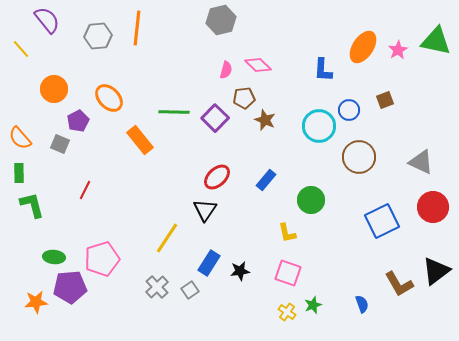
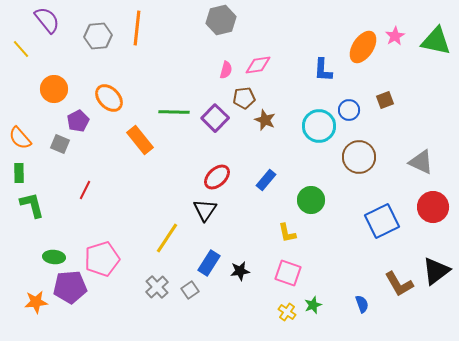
pink star at (398, 50): moved 3 px left, 14 px up
pink diamond at (258, 65): rotated 52 degrees counterclockwise
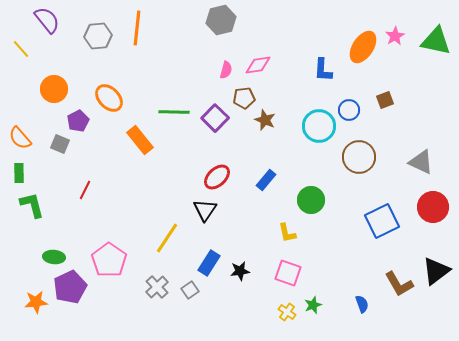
pink pentagon at (102, 259): moved 7 px right, 1 px down; rotated 20 degrees counterclockwise
purple pentagon at (70, 287): rotated 20 degrees counterclockwise
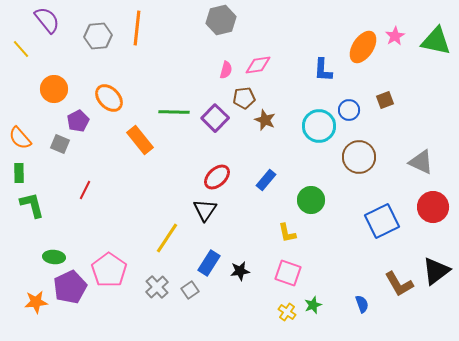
pink pentagon at (109, 260): moved 10 px down
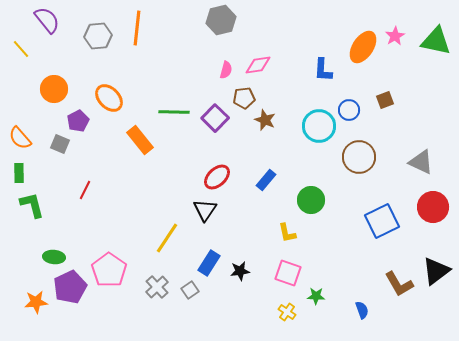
blue semicircle at (362, 304): moved 6 px down
green star at (313, 305): moved 3 px right, 9 px up; rotated 24 degrees clockwise
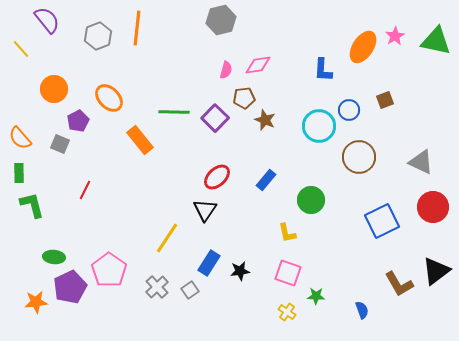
gray hexagon at (98, 36): rotated 16 degrees counterclockwise
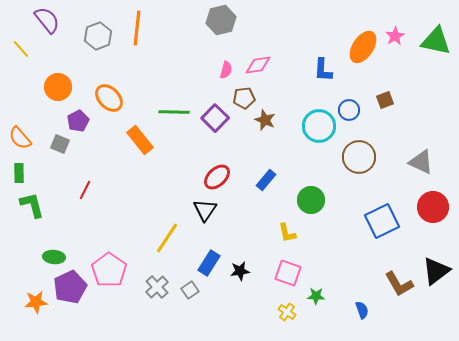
orange circle at (54, 89): moved 4 px right, 2 px up
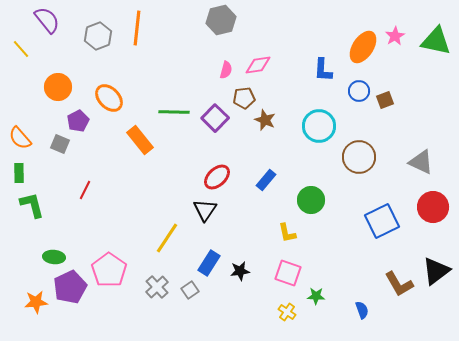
blue circle at (349, 110): moved 10 px right, 19 px up
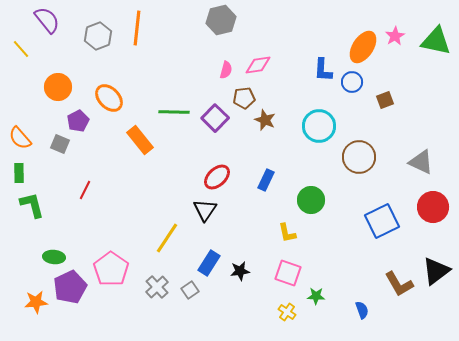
blue circle at (359, 91): moved 7 px left, 9 px up
blue rectangle at (266, 180): rotated 15 degrees counterclockwise
pink pentagon at (109, 270): moved 2 px right, 1 px up
